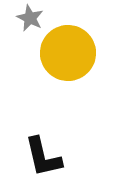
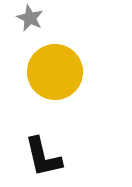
yellow circle: moved 13 px left, 19 px down
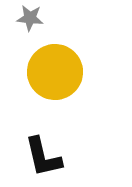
gray star: rotated 20 degrees counterclockwise
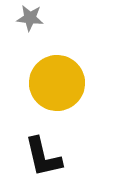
yellow circle: moved 2 px right, 11 px down
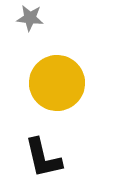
black L-shape: moved 1 px down
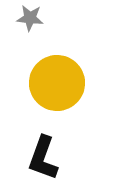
black L-shape: rotated 33 degrees clockwise
